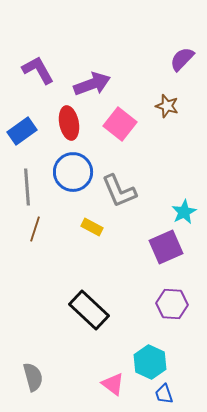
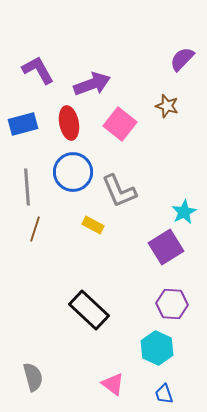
blue rectangle: moved 1 px right, 7 px up; rotated 20 degrees clockwise
yellow rectangle: moved 1 px right, 2 px up
purple square: rotated 8 degrees counterclockwise
cyan hexagon: moved 7 px right, 14 px up
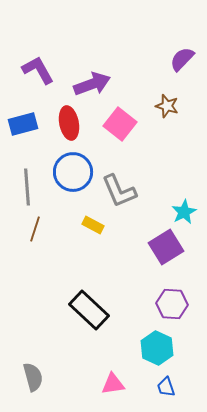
pink triangle: rotated 45 degrees counterclockwise
blue trapezoid: moved 2 px right, 7 px up
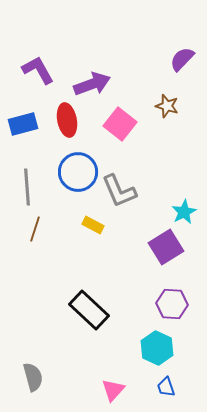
red ellipse: moved 2 px left, 3 px up
blue circle: moved 5 px right
pink triangle: moved 6 px down; rotated 40 degrees counterclockwise
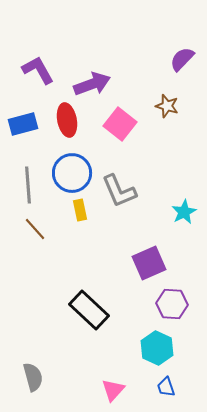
blue circle: moved 6 px left, 1 px down
gray line: moved 1 px right, 2 px up
yellow rectangle: moved 13 px left, 15 px up; rotated 50 degrees clockwise
brown line: rotated 60 degrees counterclockwise
purple square: moved 17 px left, 16 px down; rotated 8 degrees clockwise
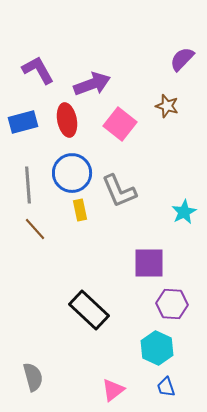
blue rectangle: moved 2 px up
purple square: rotated 24 degrees clockwise
pink triangle: rotated 10 degrees clockwise
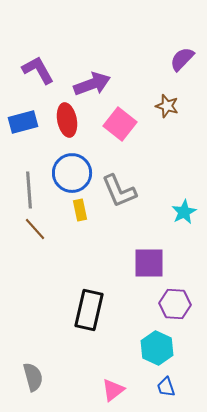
gray line: moved 1 px right, 5 px down
purple hexagon: moved 3 px right
black rectangle: rotated 60 degrees clockwise
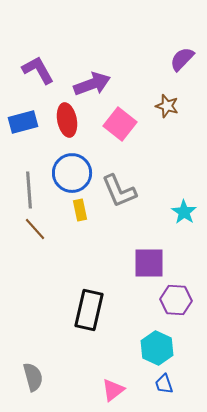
cyan star: rotated 10 degrees counterclockwise
purple hexagon: moved 1 px right, 4 px up
blue trapezoid: moved 2 px left, 3 px up
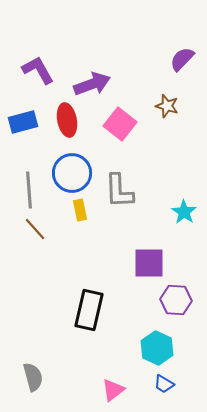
gray L-shape: rotated 21 degrees clockwise
blue trapezoid: rotated 40 degrees counterclockwise
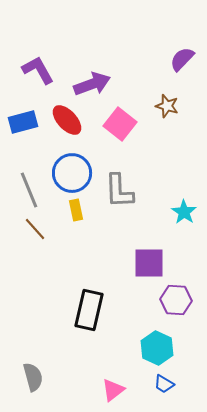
red ellipse: rotated 32 degrees counterclockwise
gray line: rotated 18 degrees counterclockwise
yellow rectangle: moved 4 px left
